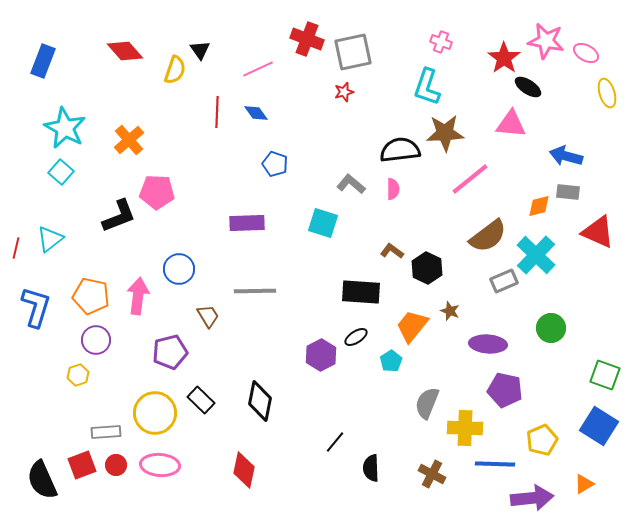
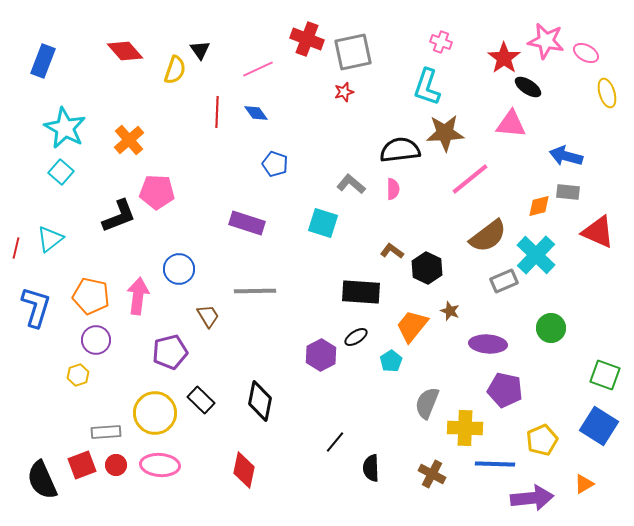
purple rectangle at (247, 223): rotated 20 degrees clockwise
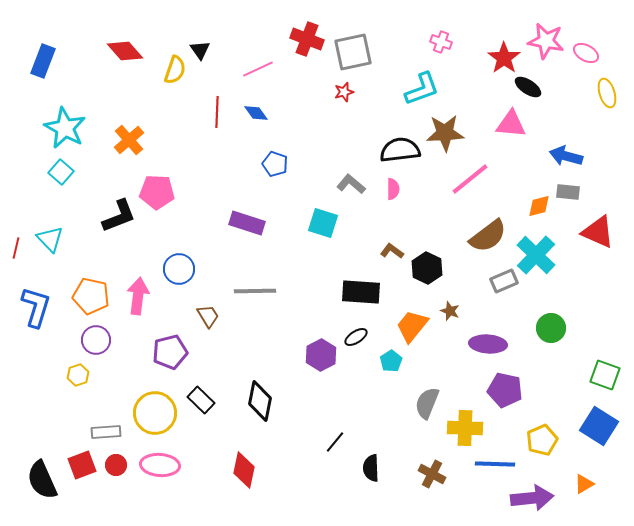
cyan L-shape at (427, 87): moved 5 px left, 2 px down; rotated 129 degrees counterclockwise
cyan triangle at (50, 239): rotated 36 degrees counterclockwise
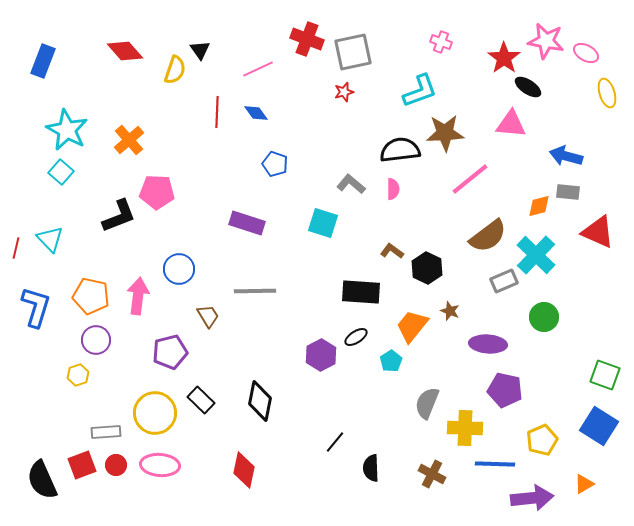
cyan L-shape at (422, 89): moved 2 px left, 2 px down
cyan star at (65, 128): moved 2 px right, 2 px down
green circle at (551, 328): moved 7 px left, 11 px up
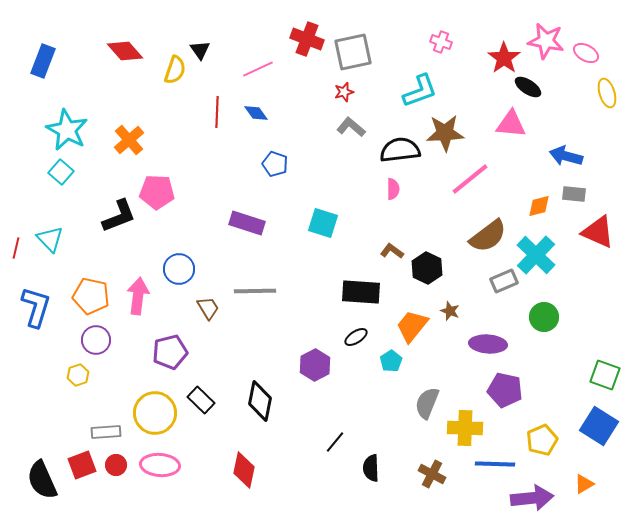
gray L-shape at (351, 184): moved 57 px up
gray rectangle at (568, 192): moved 6 px right, 2 px down
brown trapezoid at (208, 316): moved 8 px up
purple hexagon at (321, 355): moved 6 px left, 10 px down
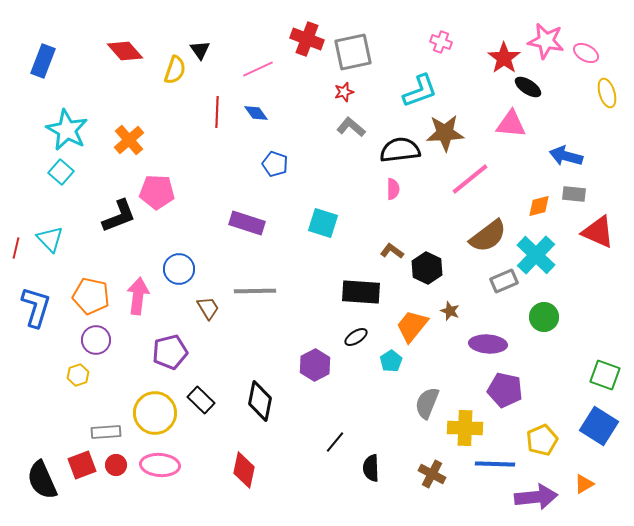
purple arrow at (532, 498): moved 4 px right, 1 px up
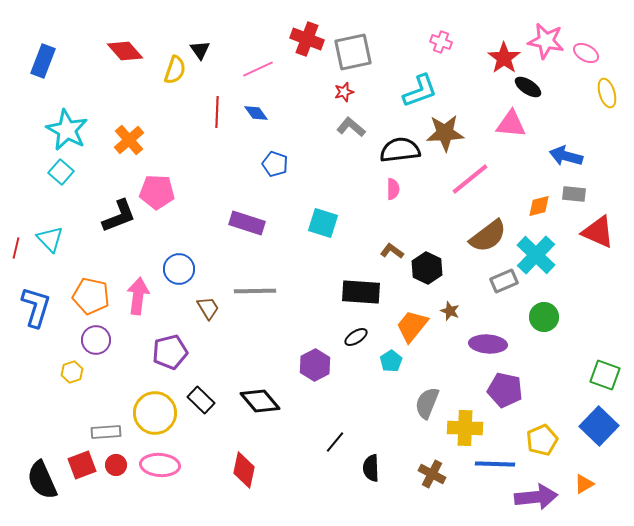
yellow hexagon at (78, 375): moved 6 px left, 3 px up
black diamond at (260, 401): rotated 51 degrees counterclockwise
blue square at (599, 426): rotated 12 degrees clockwise
